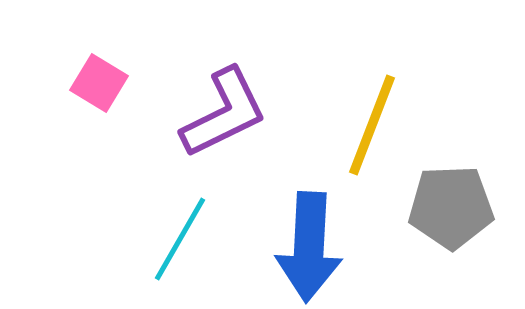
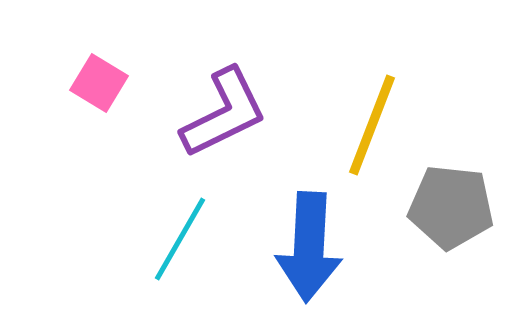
gray pentagon: rotated 8 degrees clockwise
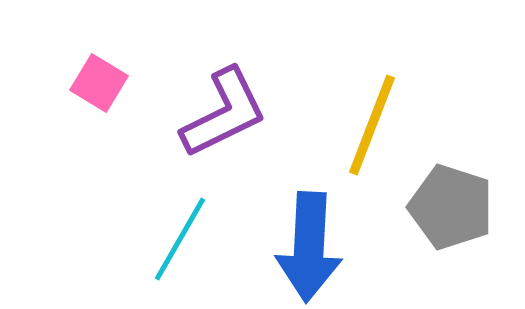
gray pentagon: rotated 12 degrees clockwise
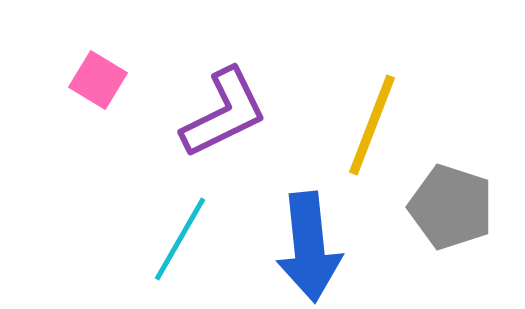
pink square: moved 1 px left, 3 px up
blue arrow: rotated 9 degrees counterclockwise
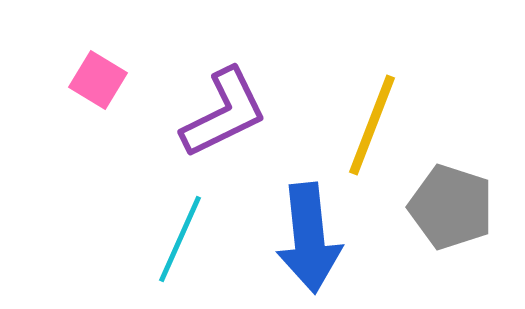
cyan line: rotated 6 degrees counterclockwise
blue arrow: moved 9 px up
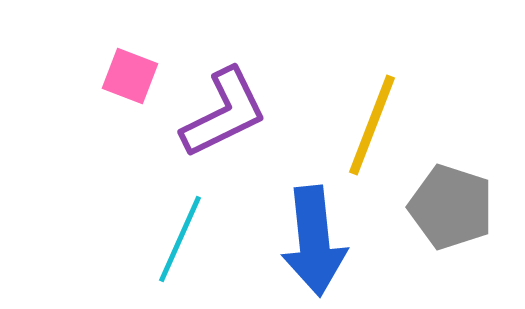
pink square: moved 32 px right, 4 px up; rotated 10 degrees counterclockwise
blue arrow: moved 5 px right, 3 px down
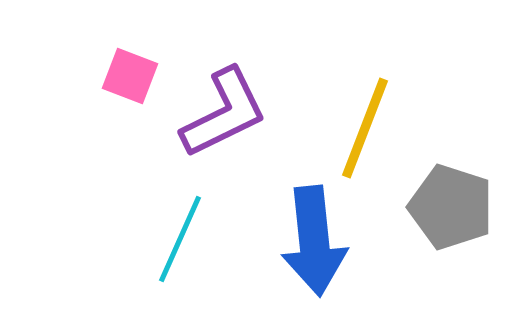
yellow line: moved 7 px left, 3 px down
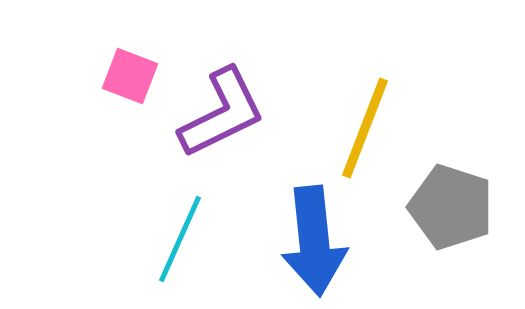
purple L-shape: moved 2 px left
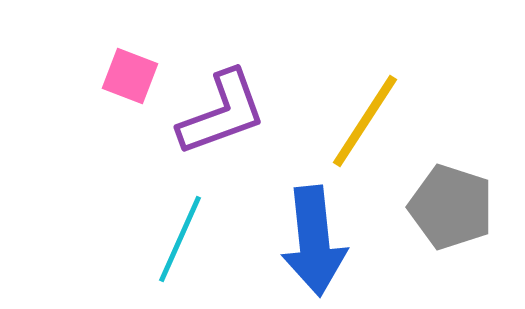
purple L-shape: rotated 6 degrees clockwise
yellow line: moved 7 px up; rotated 12 degrees clockwise
